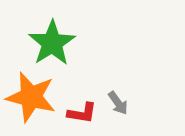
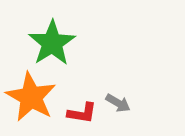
orange star: rotated 15 degrees clockwise
gray arrow: rotated 25 degrees counterclockwise
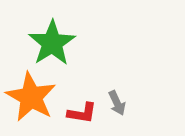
gray arrow: moved 1 px left; rotated 35 degrees clockwise
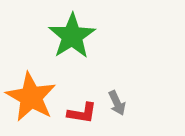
green star: moved 20 px right, 7 px up
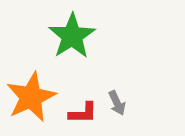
orange star: rotated 18 degrees clockwise
red L-shape: moved 1 px right; rotated 8 degrees counterclockwise
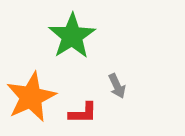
gray arrow: moved 17 px up
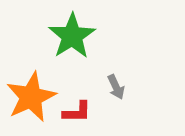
gray arrow: moved 1 px left, 1 px down
red L-shape: moved 6 px left, 1 px up
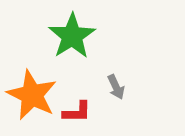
orange star: moved 1 px right, 2 px up; rotated 21 degrees counterclockwise
